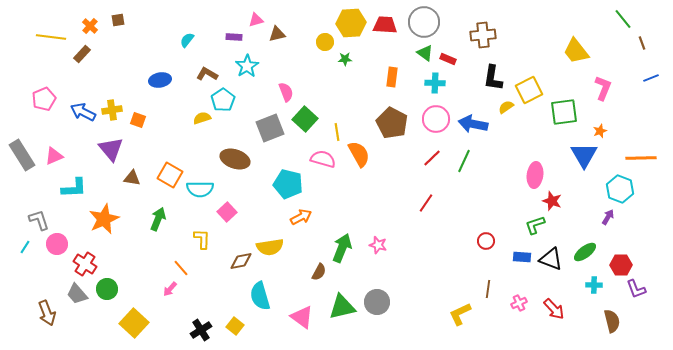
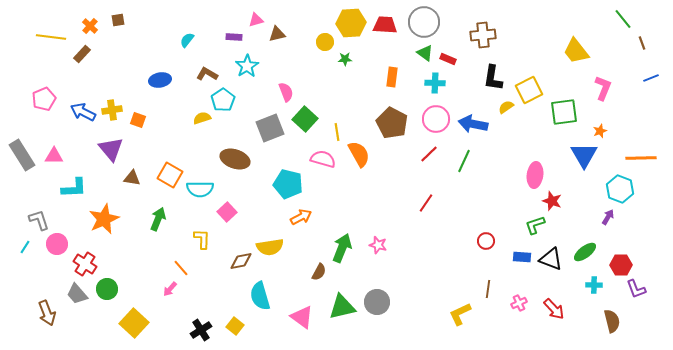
pink triangle at (54, 156): rotated 24 degrees clockwise
red line at (432, 158): moved 3 px left, 4 px up
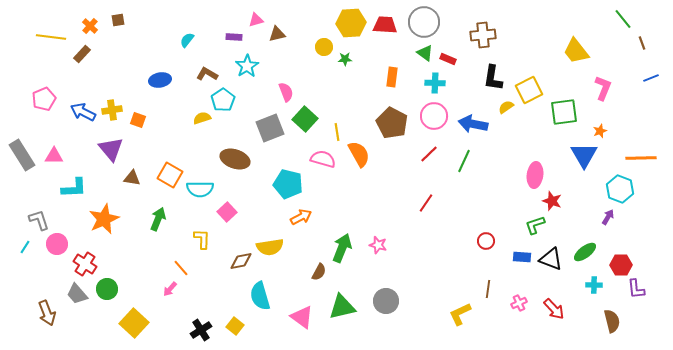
yellow circle at (325, 42): moved 1 px left, 5 px down
pink circle at (436, 119): moved 2 px left, 3 px up
purple L-shape at (636, 289): rotated 15 degrees clockwise
gray circle at (377, 302): moved 9 px right, 1 px up
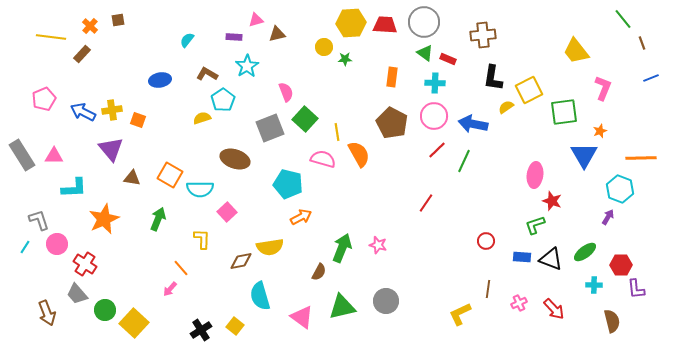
red line at (429, 154): moved 8 px right, 4 px up
green circle at (107, 289): moved 2 px left, 21 px down
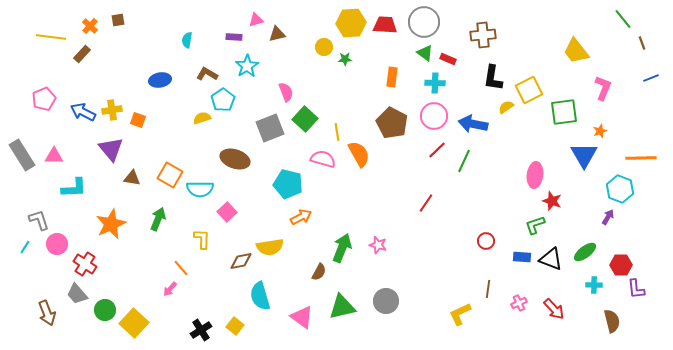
cyan semicircle at (187, 40): rotated 28 degrees counterclockwise
orange star at (104, 219): moved 7 px right, 5 px down
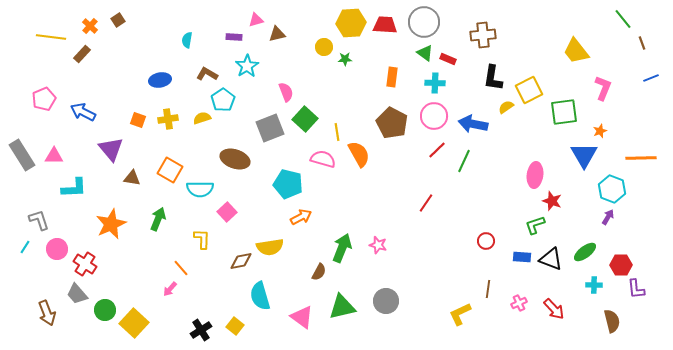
brown square at (118, 20): rotated 24 degrees counterclockwise
yellow cross at (112, 110): moved 56 px right, 9 px down
orange square at (170, 175): moved 5 px up
cyan hexagon at (620, 189): moved 8 px left
pink circle at (57, 244): moved 5 px down
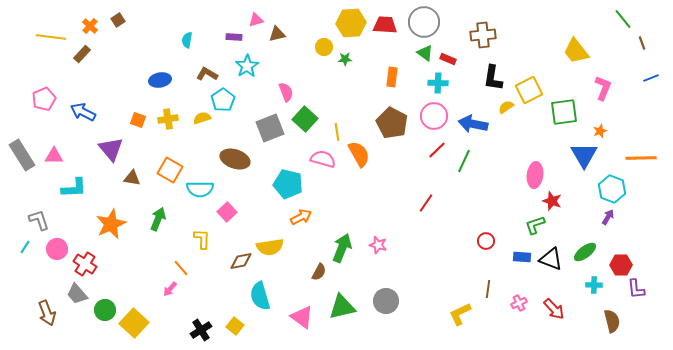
cyan cross at (435, 83): moved 3 px right
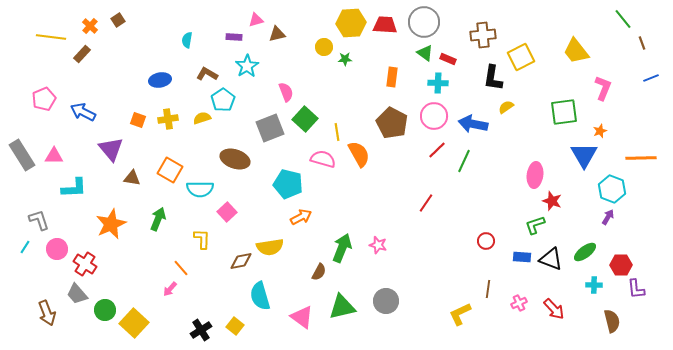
yellow square at (529, 90): moved 8 px left, 33 px up
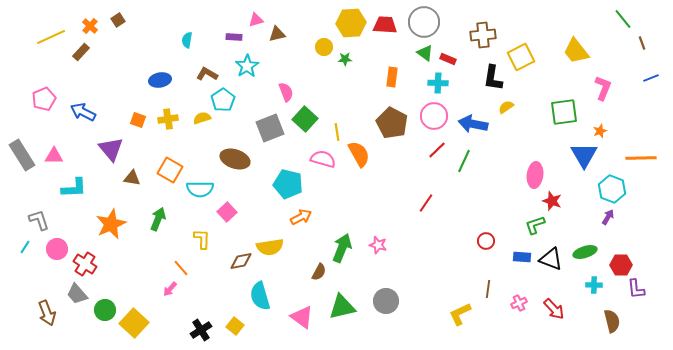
yellow line at (51, 37): rotated 32 degrees counterclockwise
brown rectangle at (82, 54): moved 1 px left, 2 px up
green ellipse at (585, 252): rotated 20 degrees clockwise
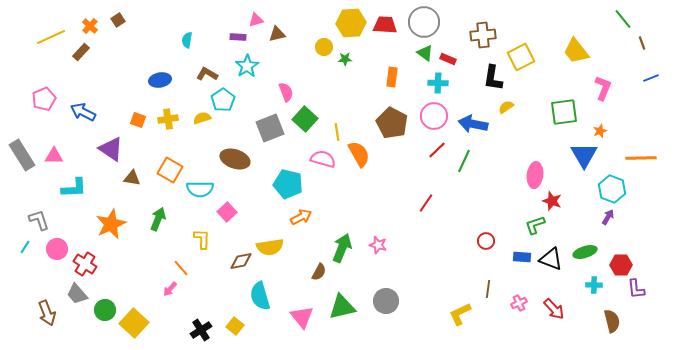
purple rectangle at (234, 37): moved 4 px right
purple triangle at (111, 149): rotated 16 degrees counterclockwise
pink triangle at (302, 317): rotated 15 degrees clockwise
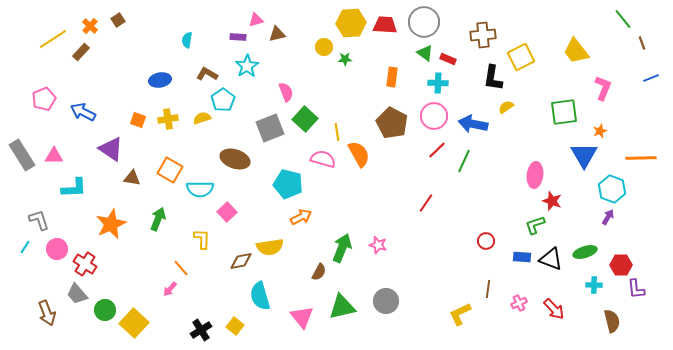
yellow line at (51, 37): moved 2 px right, 2 px down; rotated 8 degrees counterclockwise
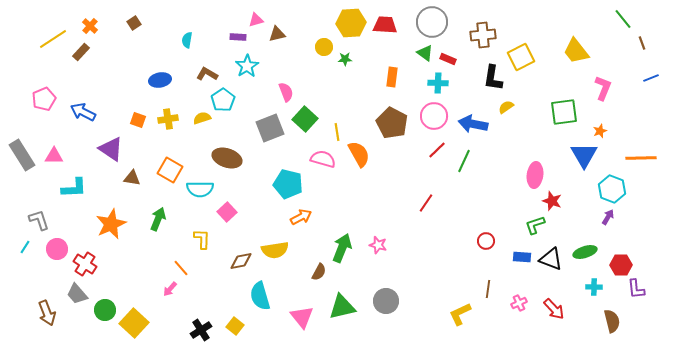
brown square at (118, 20): moved 16 px right, 3 px down
gray circle at (424, 22): moved 8 px right
brown ellipse at (235, 159): moved 8 px left, 1 px up
yellow semicircle at (270, 247): moved 5 px right, 3 px down
cyan cross at (594, 285): moved 2 px down
